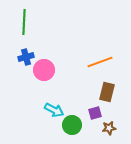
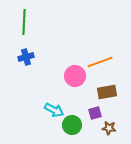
pink circle: moved 31 px right, 6 px down
brown rectangle: rotated 66 degrees clockwise
brown star: rotated 16 degrees clockwise
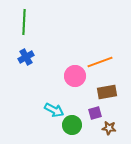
blue cross: rotated 14 degrees counterclockwise
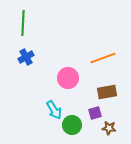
green line: moved 1 px left, 1 px down
orange line: moved 3 px right, 4 px up
pink circle: moved 7 px left, 2 px down
cyan arrow: rotated 30 degrees clockwise
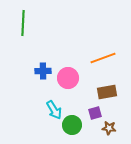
blue cross: moved 17 px right, 14 px down; rotated 28 degrees clockwise
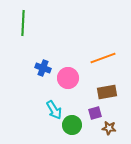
blue cross: moved 3 px up; rotated 21 degrees clockwise
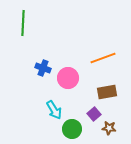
purple square: moved 1 px left, 1 px down; rotated 24 degrees counterclockwise
green circle: moved 4 px down
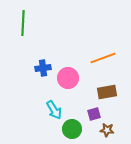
blue cross: rotated 28 degrees counterclockwise
purple square: rotated 24 degrees clockwise
brown star: moved 2 px left, 2 px down
